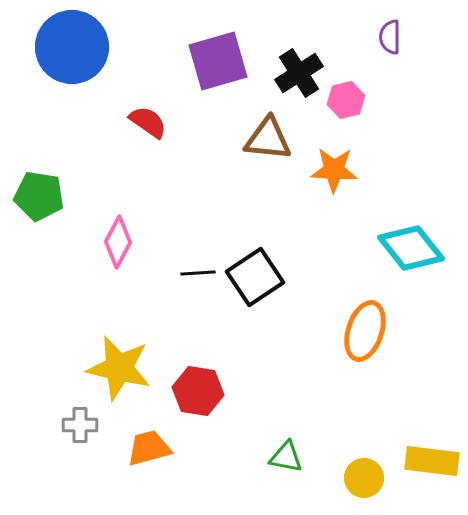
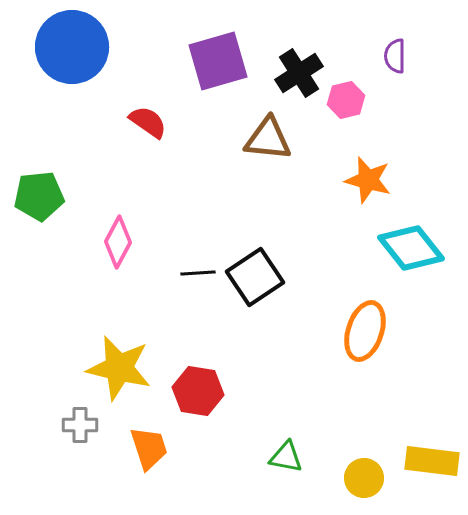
purple semicircle: moved 5 px right, 19 px down
orange star: moved 34 px right, 10 px down; rotated 12 degrees clockwise
green pentagon: rotated 15 degrees counterclockwise
orange trapezoid: rotated 87 degrees clockwise
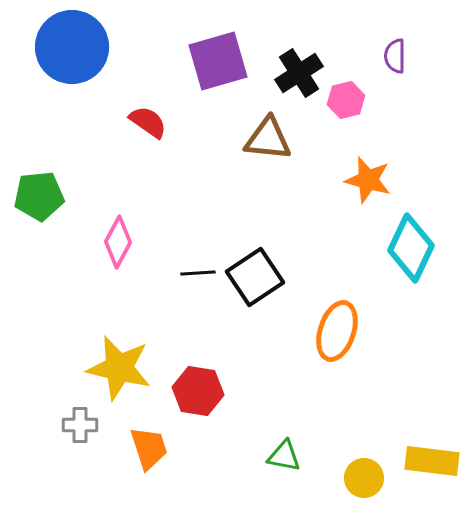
cyan diamond: rotated 64 degrees clockwise
orange ellipse: moved 28 px left
green triangle: moved 2 px left, 1 px up
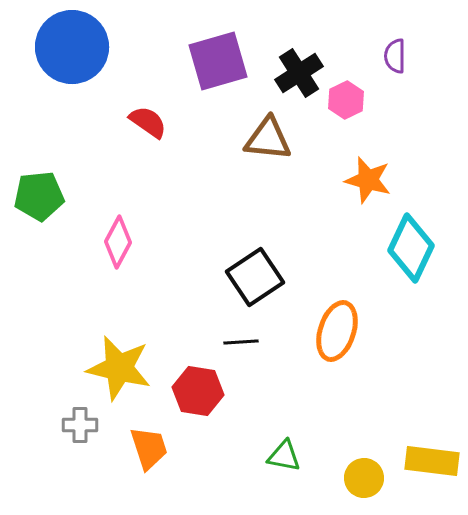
pink hexagon: rotated 12 degrees counterclockwise
black line: moved 43 px right, 69 px down
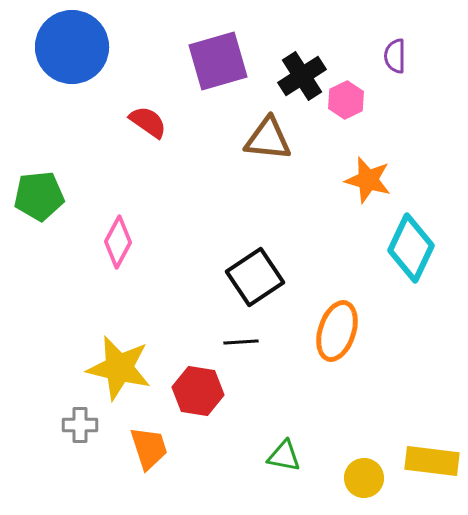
black cross: moved 3 px right, 3 px down
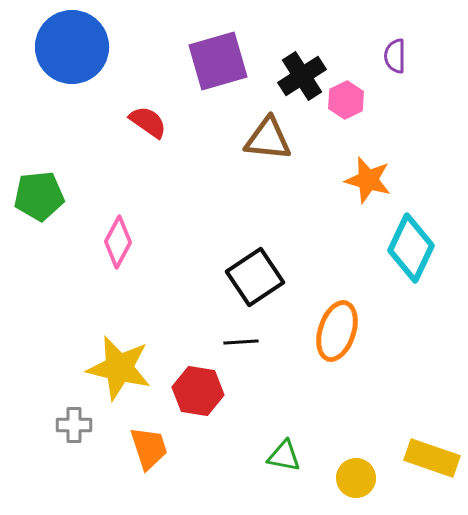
gray cross: moved 6 px left
yellow rectangle: moved 3 px up; rotated 12 degrees clockwise
yellow circle: moved 8 px left
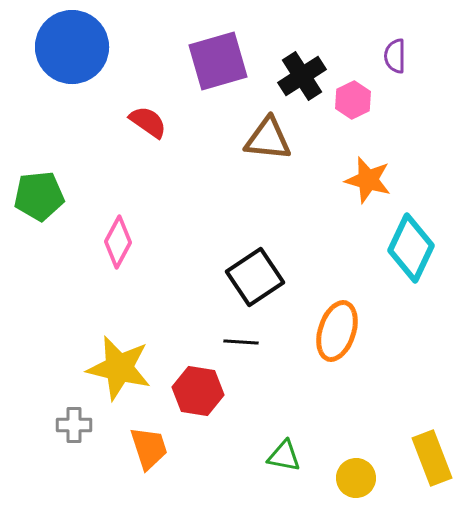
pink hexagon: moved 7 px right
black line: rotated 8 degrees clockwise
yellow rectangle: rotated 50 degrees clockwise
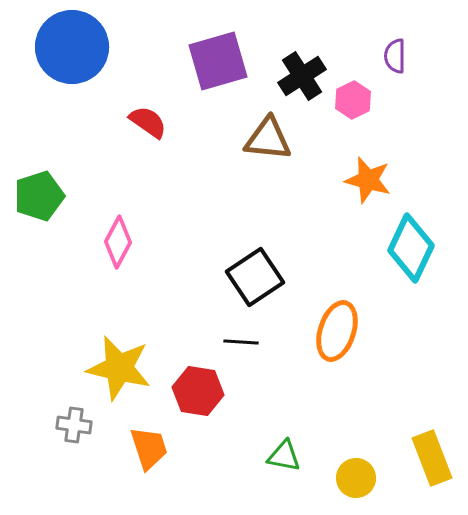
green pentagon: rotated 12 degrees counterclockwise
gray cross: rotated 8 degrees clockwise
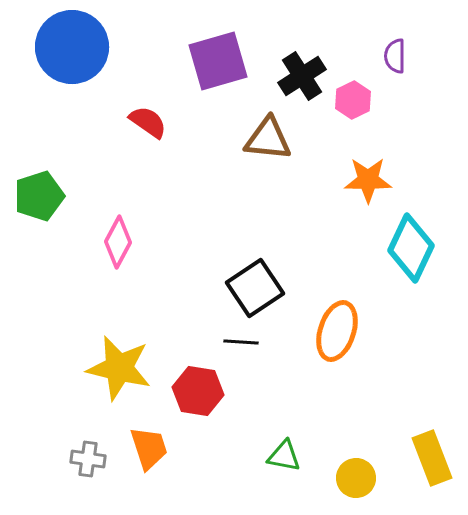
orange star: rotated 15 degrees counterclockwise
black square: moved 11 px down
gray cross: moved 14 px right, 34 px down
